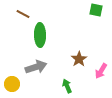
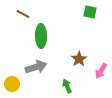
green square: moved 6 px left, 2 px down
green ellipse: moved 1 px right, 1 px down
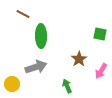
green square: moved 10 px right, 22 px down
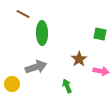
green ellipse: moved 1 px right, 3 px up
pink arrow: rotated 112 degrees counterclockwise
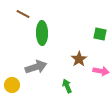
yellow circle: moved 1 px down
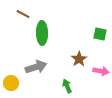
yellow circle: moved 1 px left, 2 px up
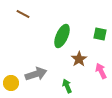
green ellipse: moved 20 px right, 3 px down; rotated 25 degrees clockwise
gray arrow: moved 7 px down
pink arrow: rotated 126 degrees counterclockwise
